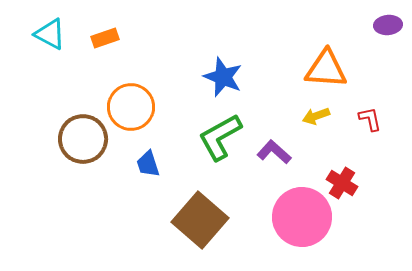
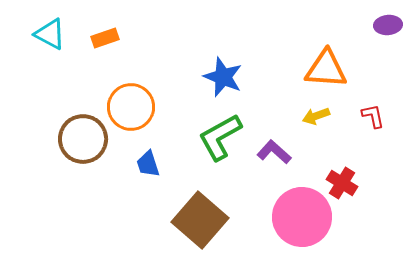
red L-shape: moved 3 px right, 3 px up
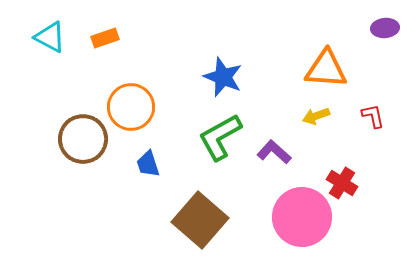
purple ellipse: moved 3 px left, 3 px down
cyan triangle: moved 3 px down
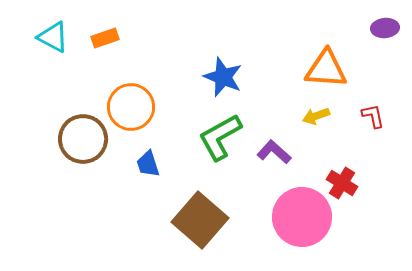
cyan triangle: moved 3 px right
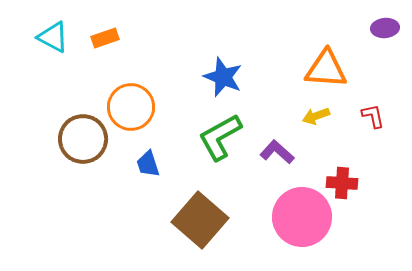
purple L-shape: moved 3 px right
red cross: rotated 28 degrees counterclockwise
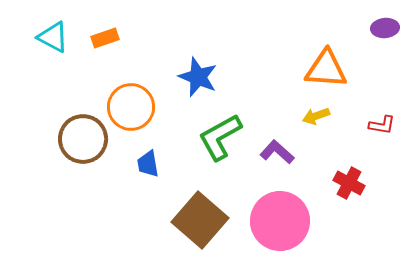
blue star: moved 25 px left
red L-shape: moved 9 px right, 9 px down; rotated 112 degrees clockwise
blue trapezoid: rotated 8 degrees clockwise
red cross: moved 7 px right; rotated 24 degrees clockwise
pink circle: moved 22 px left, 4 px down
